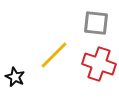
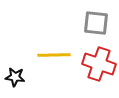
yellow line: rotated 44 degrees clockwise
black star: rotated 18 degrees counterclockwise
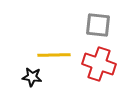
gray square: moved 2 px right, 2 px down
black star: moved 17 px right
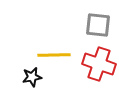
black star: rotated 18 degrees counterclockwise
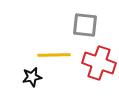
gray square: moved 13 px left
red cross: moved 1 px up
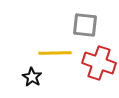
yellow line: moved 1 px right, 2 px up
black star: rotated 30 degrees counterclockwise
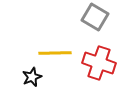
gray square: moved 10 px right, 8 px up; rotated 24 degrees clockwise
black star: rotated 18 degrees clockwise
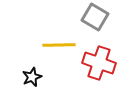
yellow line: moved 4 px right, 8 px up
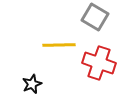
black star: moved 7 px down
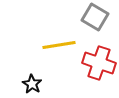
yellow line: rotated 8 degrees counterclockwise
black star: rotated 18 degrees counterclockwise
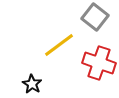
gray square: rotated 8 degrees clockwise
yellow line: rotated 28 degrees counterclockwise
